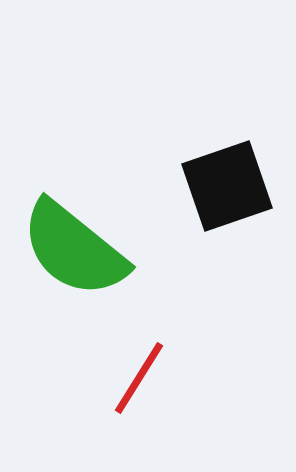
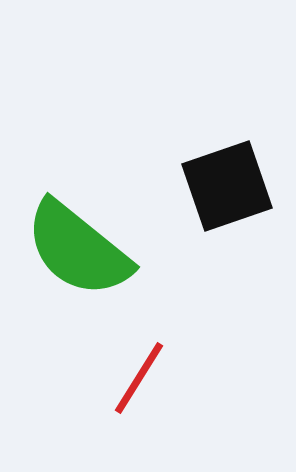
green semicircle: moved 4 px right
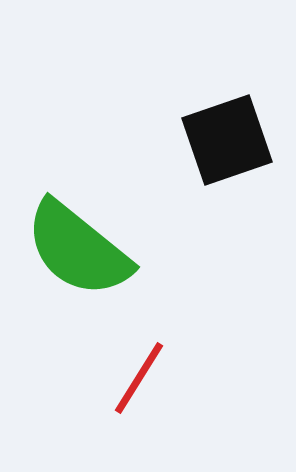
black square: moved 46 px up
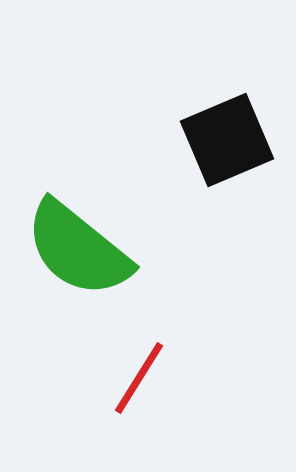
black square: rotated 4 degrees counterclockwise
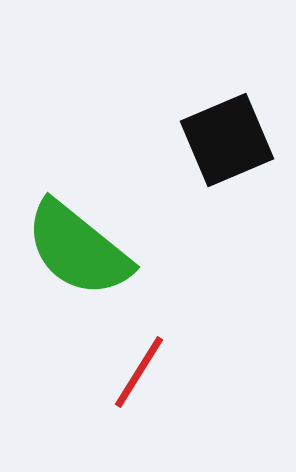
red line: moved 6 px up
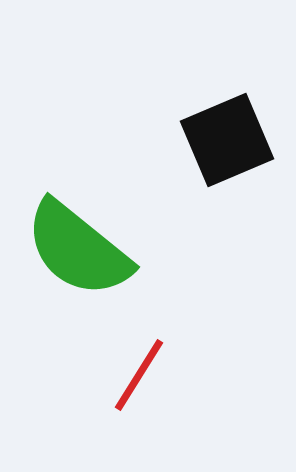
red line: moved 3 px down
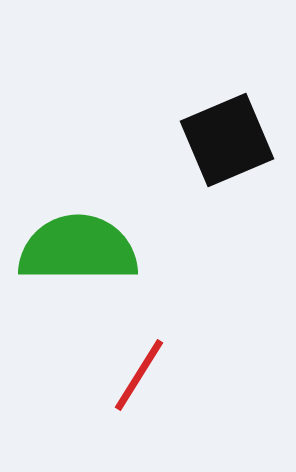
green semicircle: rotated 141 degrees clockwise
